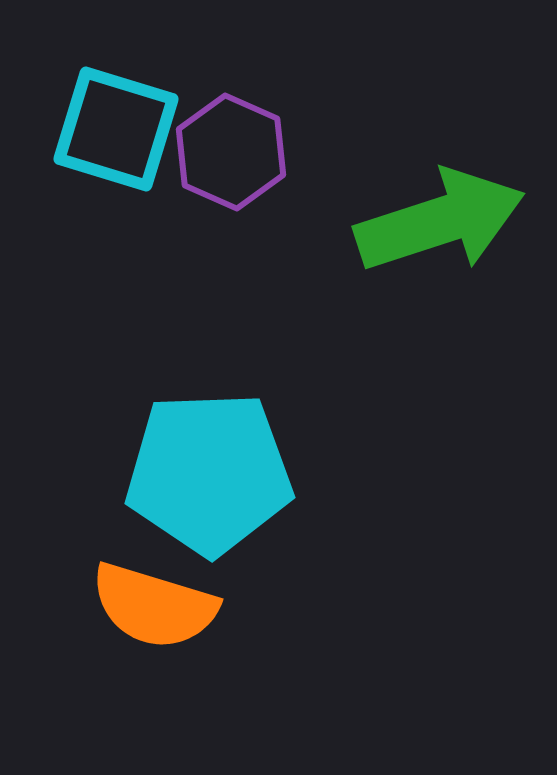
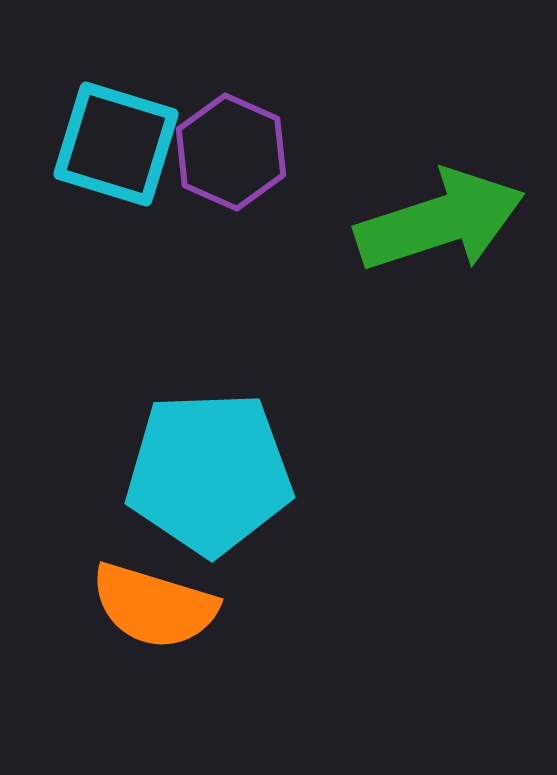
cyan square: moved 15 px down
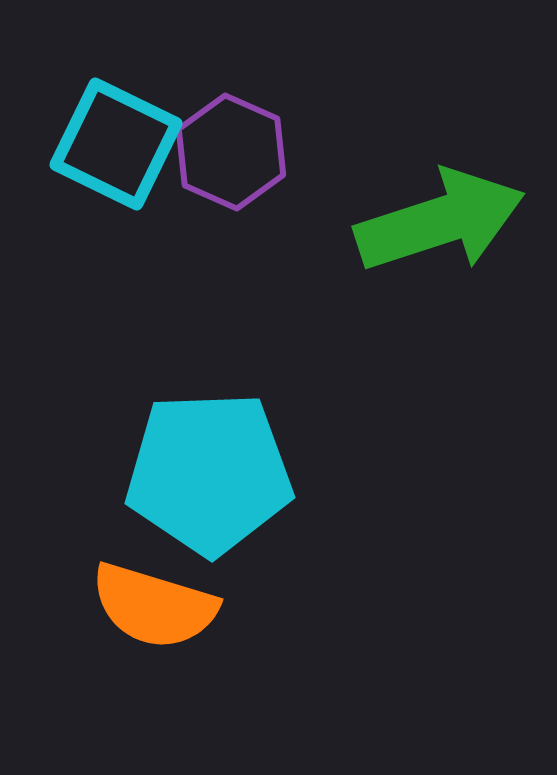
cyan square: rotated 9 degrees clockwise
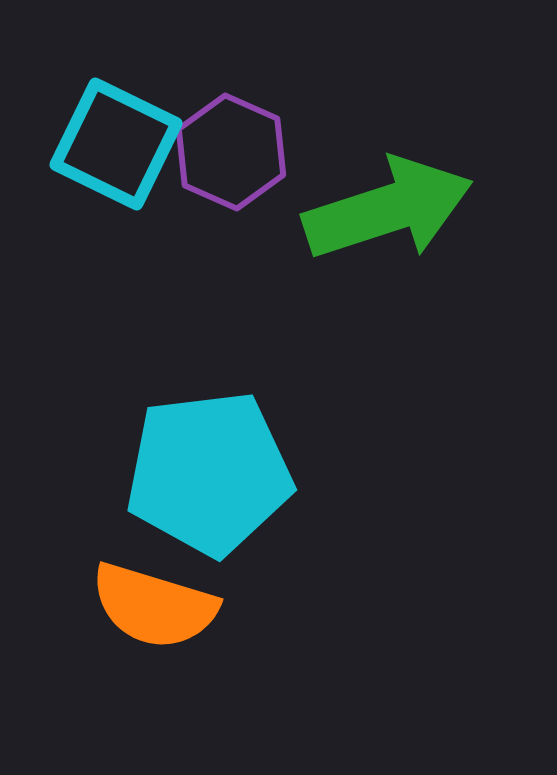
green arrow: moved 52 px left, 12 px up
cyan pentagon: rotated 5 degrees counterclockwise
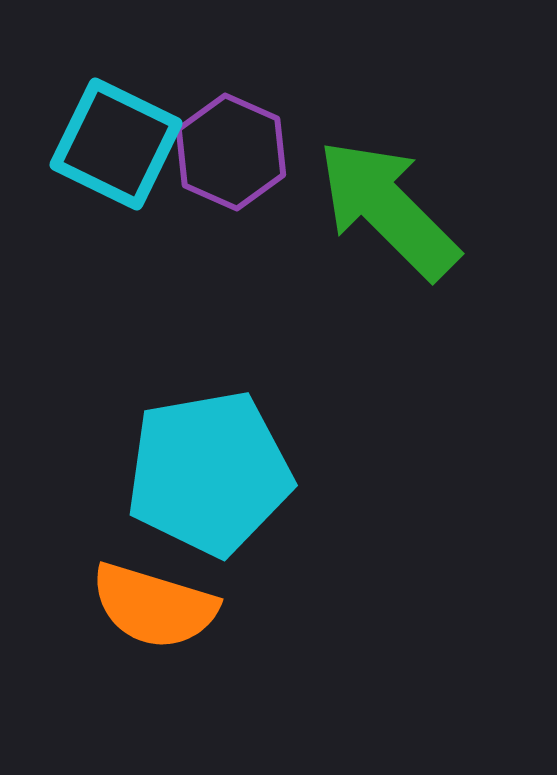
green arrow: rotated 117 degrees counterclockwise
cyan pentagon: rotated 3 degrees counterclockwise
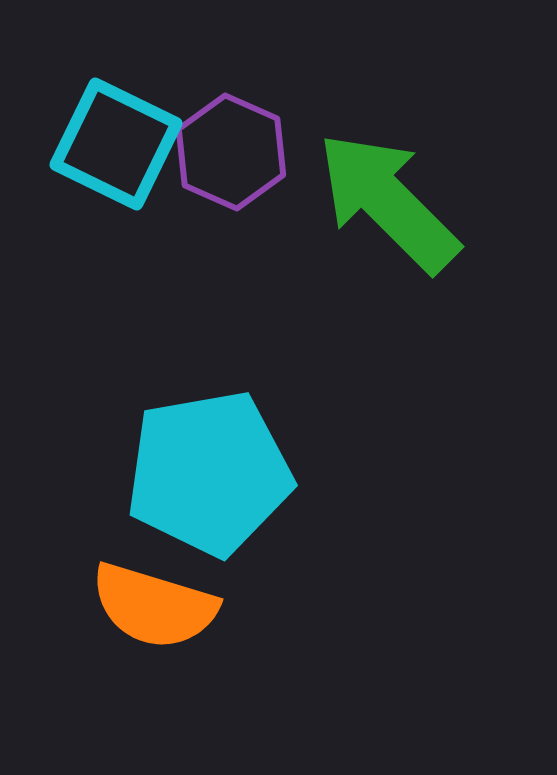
green arrow: moved 7 px up
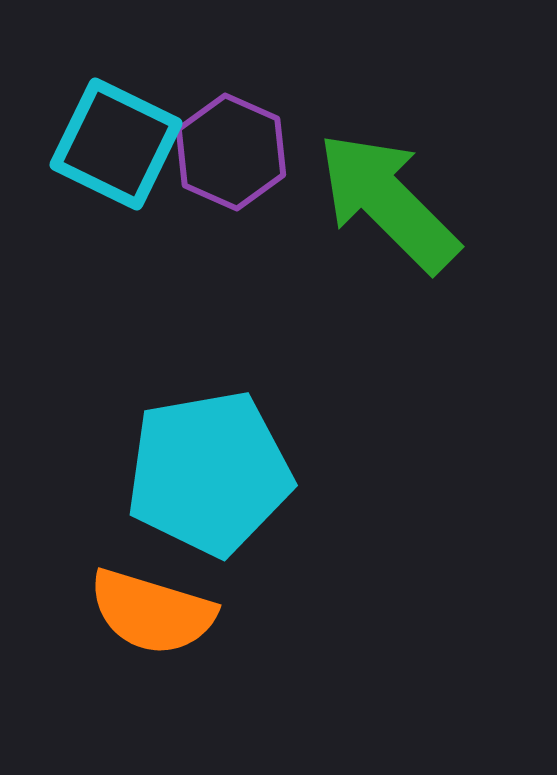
orange semicircle: moved 2 px left, 6 px down
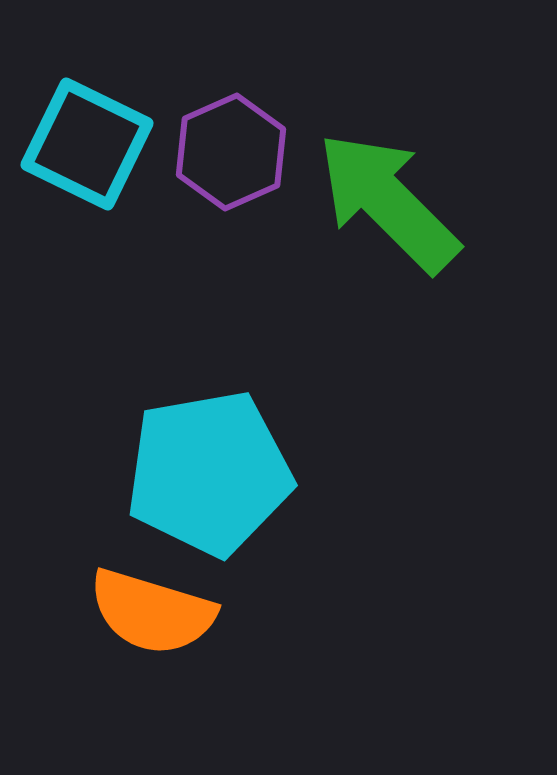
cyan square: moved 29 px left
purple hexagon: rotated 12 degrees clockwise
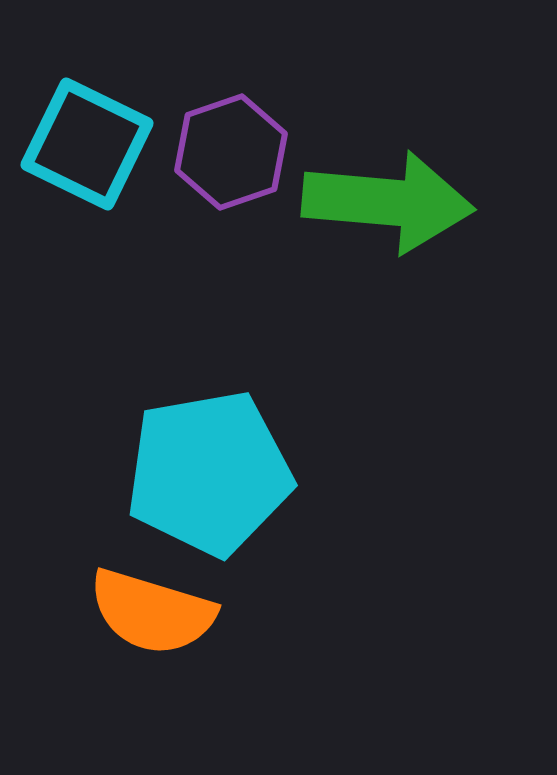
purple hexagon: rotated 5 degrees clockwise
green arrow: rotated 140 degrees clockwise
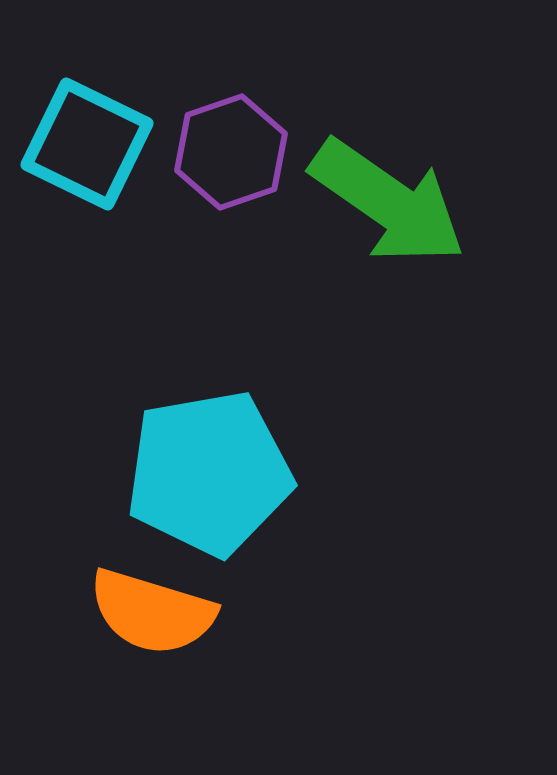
green arrow: rotated 30 degrees clockwise
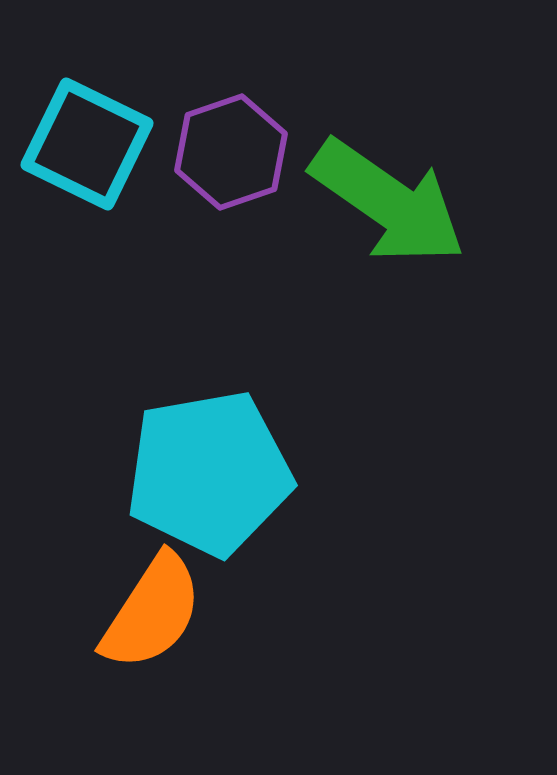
orange semicircle: rotated 74 degrees counterclockwise
